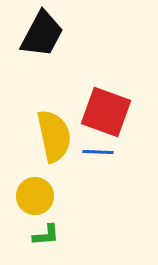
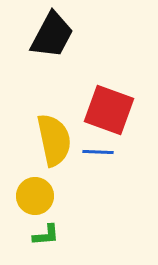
black trapezoid: moved 10 px right, 1 px down
red square: moved 3 px right, 2 px up
yellow semicircle: moved 4 px down
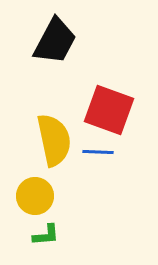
black trapezoid: moved 3 px right, 6 px down
